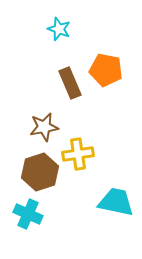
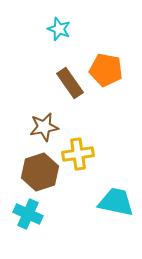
brown rectangle: rotated 12 degrees counterclockwise
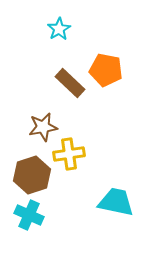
cyan star: rotated 20 degrees clockwise
brown rectangle: rotated 12 degrees counterclockwise
brown star: moved 1 px left
yellow cross: moved 9 px left
brown hexagon: moved 8 px left, 3 px down
cyan cross: moved 1 px right, 1 px down
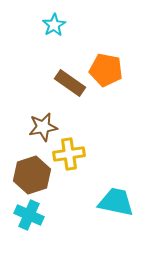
cyan star: moved 5 px left, 4 px up
brown rectangle: rotated 8 degrees counterclockwise
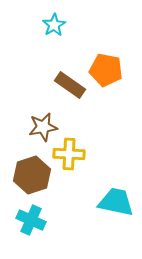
brown rectangle: moved 2 px down
yellow cross: rotated 12 degrees clockwise
cyan cross: moved 2 px right, 5 px down
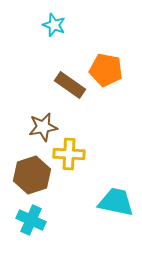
cyan star: rotated 20 degrees counterclockwise
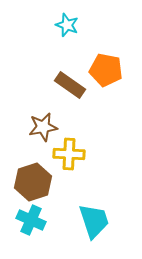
cyan star: moved 13 px right
brown hexagon: moved 1 px right, 7 px down
cyan trapezoid: moved 22 px left, 19 px down; rotated 60 degrees clockwise
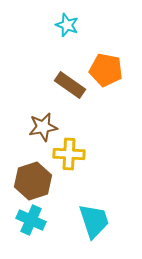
brown hexagon: moved 1 px up
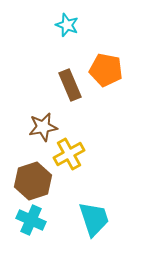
brown rectangle: rotated 32 degrees clockwise
yellow cross: rotated 32 degrees counterclockwise
cyan trapezoid: moved 2 px up
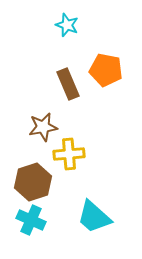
brown rectangle: moved 2 px left, 1 px up
yellow cross: rotated 24 degrees clockwise
brown hexagon: moved 1 px down
cyan trapezoid: moved 2 px up; rotated 150 degrees clockwise
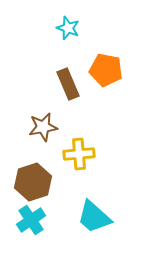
cyan star: moved 1 px right, 3 px down
yellow cross: moved 10 px right
cyan cross: rotated 32 degrees clockwise
